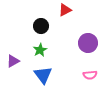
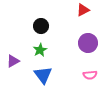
red triangle: moved 18 px right
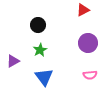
black circle: moved 3 px left, 1 px up
blue triangle: moved 1 px right, 2 px down
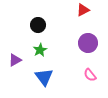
purple triangle: moved 2 px right, 1 px up
pink semicircle: rotated 56 degrees clockwise
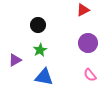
blue triangle: rotated 42 degrees counterclockwise
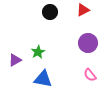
black circle: moved 12 px right, 13 px up
green star: moved 2 px left, 2 px down
blue triangle: moved 1 px left, 2 px down
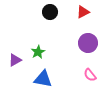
red triangle: moved 2 px down
